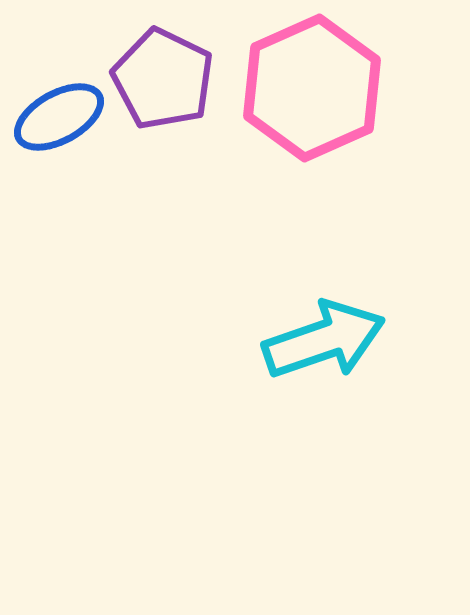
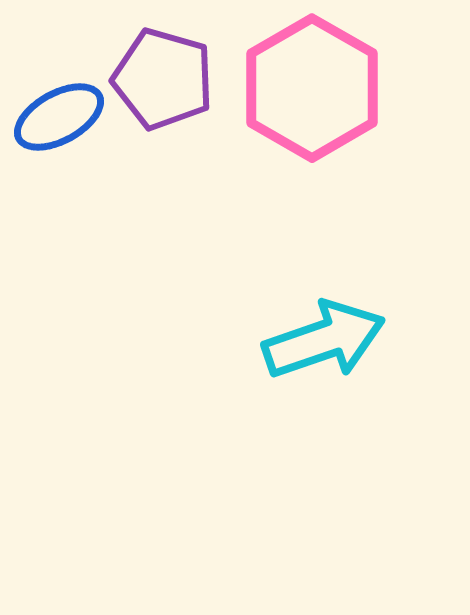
purple pentagon: rotated 10 degrees counterclockwise
pink hexagon: rotated 6 degrees counterclockwise
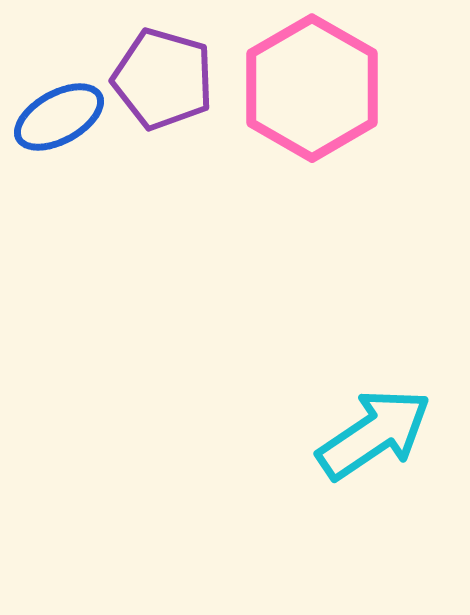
cyan arrow: moved 50 px right, 94 px down; rotated 15 degrees counterclockwise
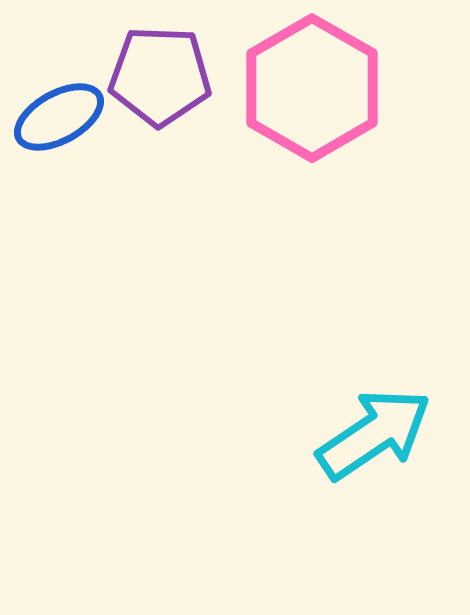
purple pentagon: moved 3 px left, 3 px up; rotated 14 degrees counterclockwise
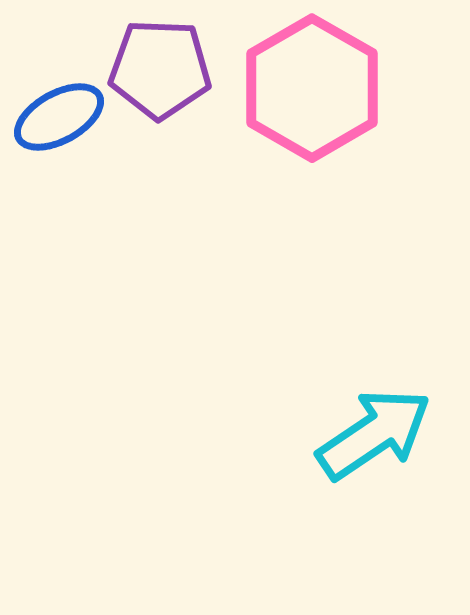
purple pentagon: moved 7 px up
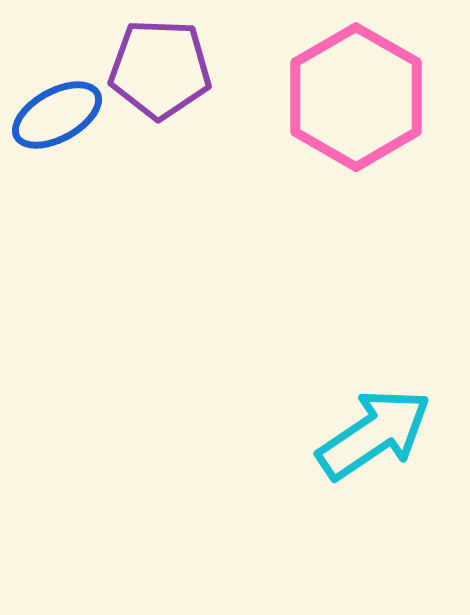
pink hexagon: moved 44 px right, 9 px down
blue ellipse: moved 2 px left, 2 px up
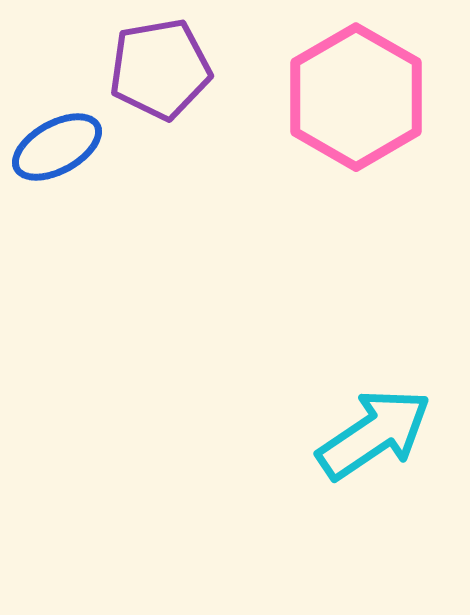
purple pentagon: rotated 12 degrees counterclockwise
blue ellipse: moved 32 px down
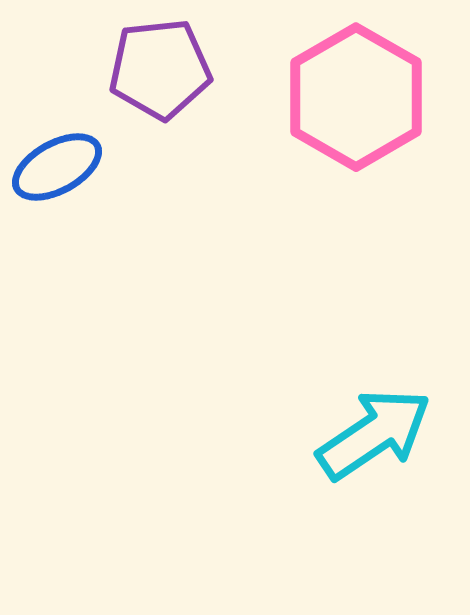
purple pentagon: rotated 4 degrees clockwise
blue ellipse: moved 20 px down
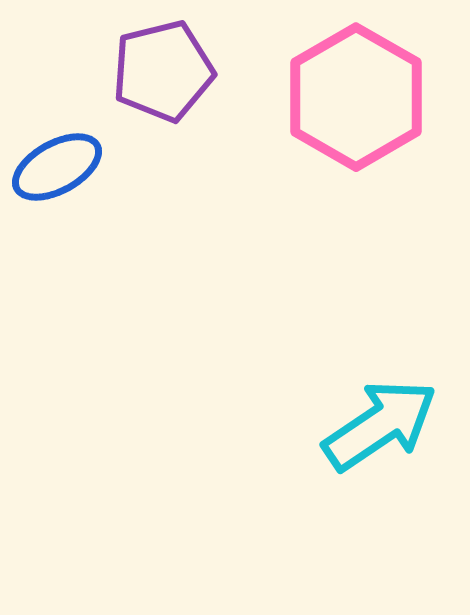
purple pentagon: moved 3 px right, 2 px down; rotated 8 degrees counterclockwise
cyan arrow: moved 6 px right, 9 px up
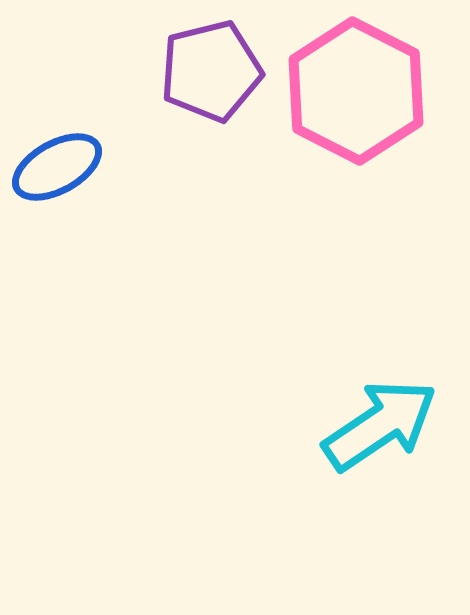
purple pentagon: moved 48 px right
pink hexagon: moved 6 px up; rotated 3 degrees counterclockwise
